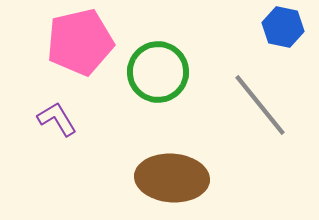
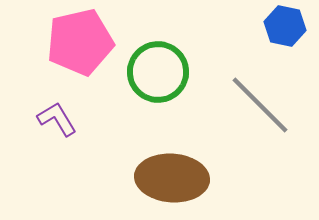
blue hexagon: moved 2 px right, 1 px up
gray line: rotated 6 degrees counterclockwise
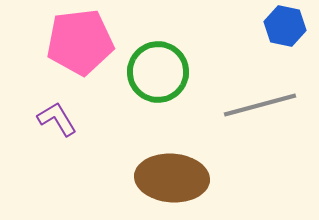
pink pentagon: rotated 6 degrees clockwise
gray line: rotated 60 degrees counterclockwise
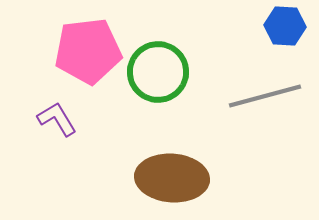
blue hexagon: rotated 9 degrees counterclockwise
pink pentagon: moved 8 px right, 9 px down
gray line: moved 5 px right, 9 px up
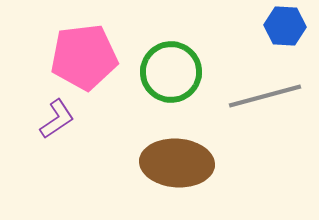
pink pentagon: moved 4 px left, 6 px down
green circle: moved 13 px right
purple L-shape: rotated 87 degrees clockwise
brown ellipse: moved 5 px right, 15 px up
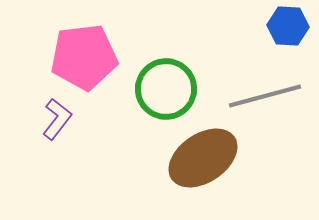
blue hexagon: moved 3 px right
green circle: moved 5 px left, 17 px down
purple L-shape: rotated 18 degrees counterclockwise
brown ellipse: moved 26 px right, 5 px up; rotated 38 degrees counterclockwise
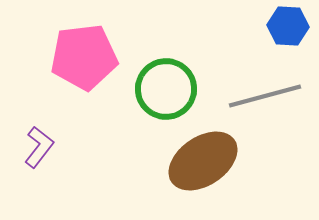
purple L-shape: moved 18 px left, 28 px down
brown ellipse: moved 3 px down
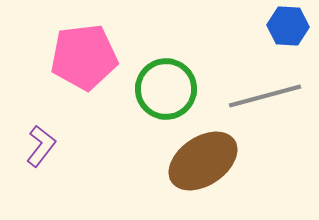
purple L-shape: moved 2 px right, 1 px up
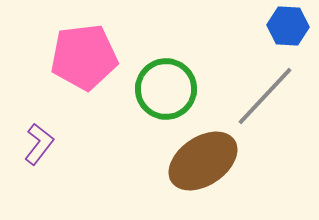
gray line: rotated 32 degrees counterclockwise
purple L-shape: moved 2 px left, 2 px up
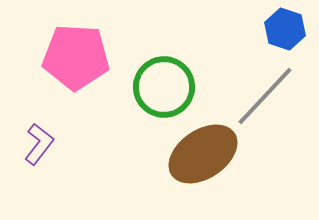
blue hexagon: moved 3 px left, 3 px down; rotated 15 degrees clockwise
pink pentagon: moved 8 px left; rotated 10 degrees clockwise
green circle: moved 2 px left, 2 px up
brown ellipse: moved 7 px up
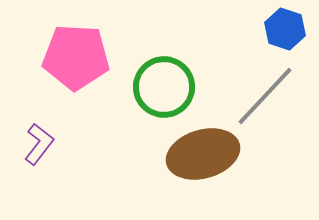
brown ellipse: rotated 18 degrees clockwise
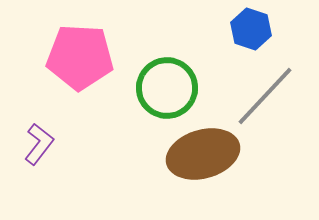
blue hexagon: moved 34 px left
pink pentagon: moved 4 px right
green circle: moved 3 px right, 1 px down
